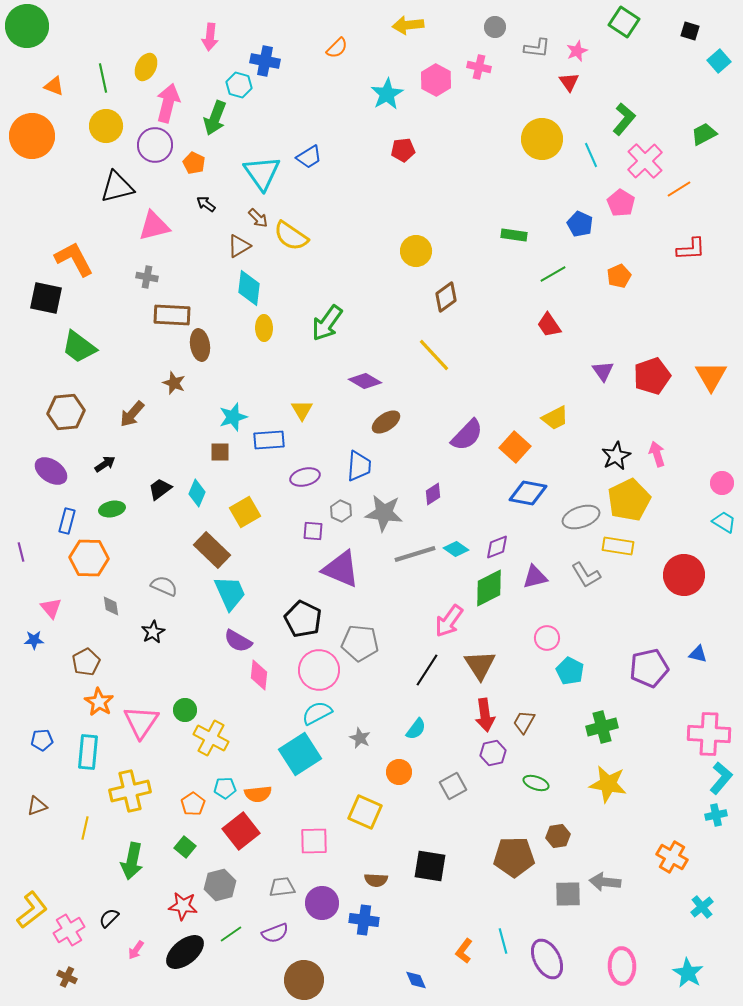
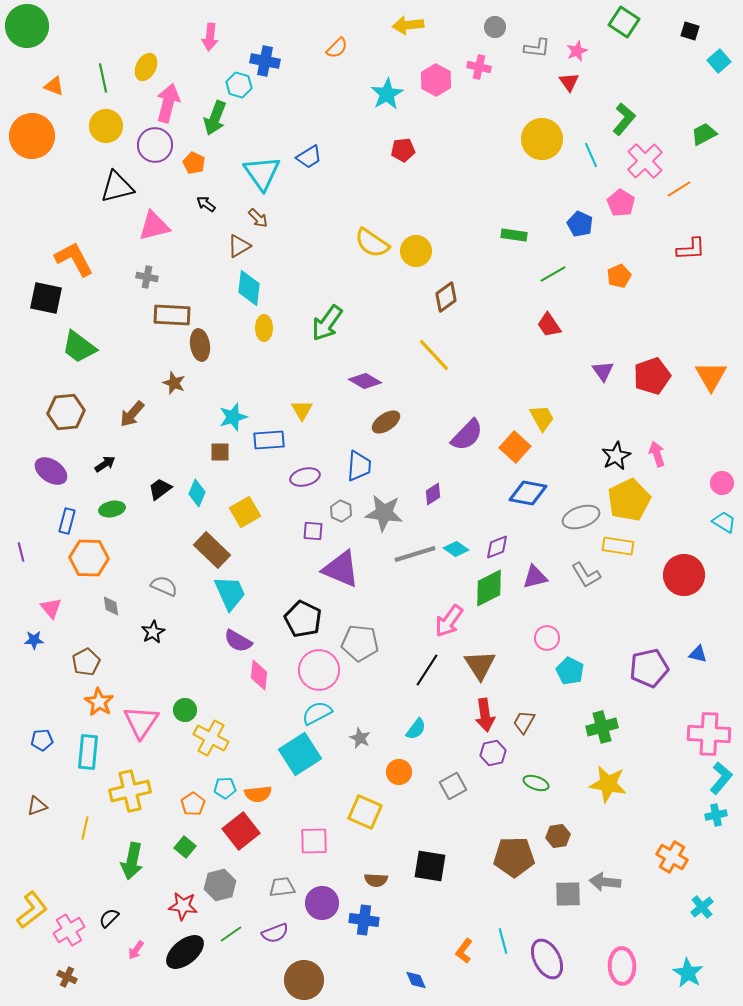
yellow semicircle at (291, 236): moved 81 px right, 7 px down
yellow trapezoid at (555, 418): moved 13 px left; rotated 92 degrees counterclockwise
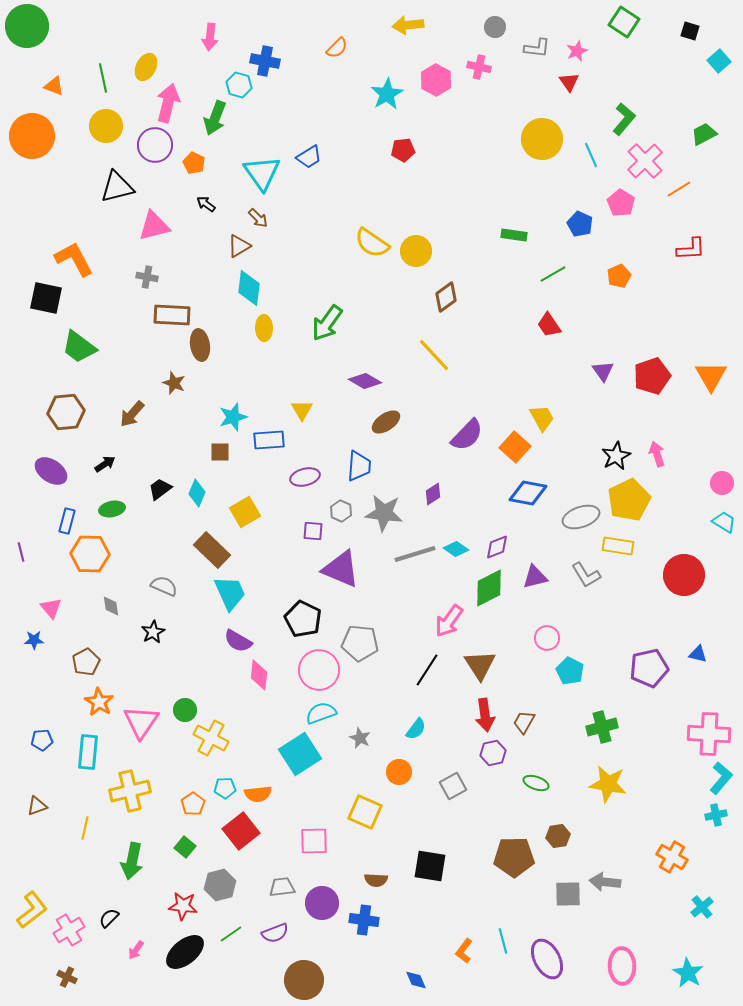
orange hexagon at (89, 558): moved 1 px right, 4 px up
cyan semicircle at (317, 713): moved 4 px right; rotated 8 degrees clockwise
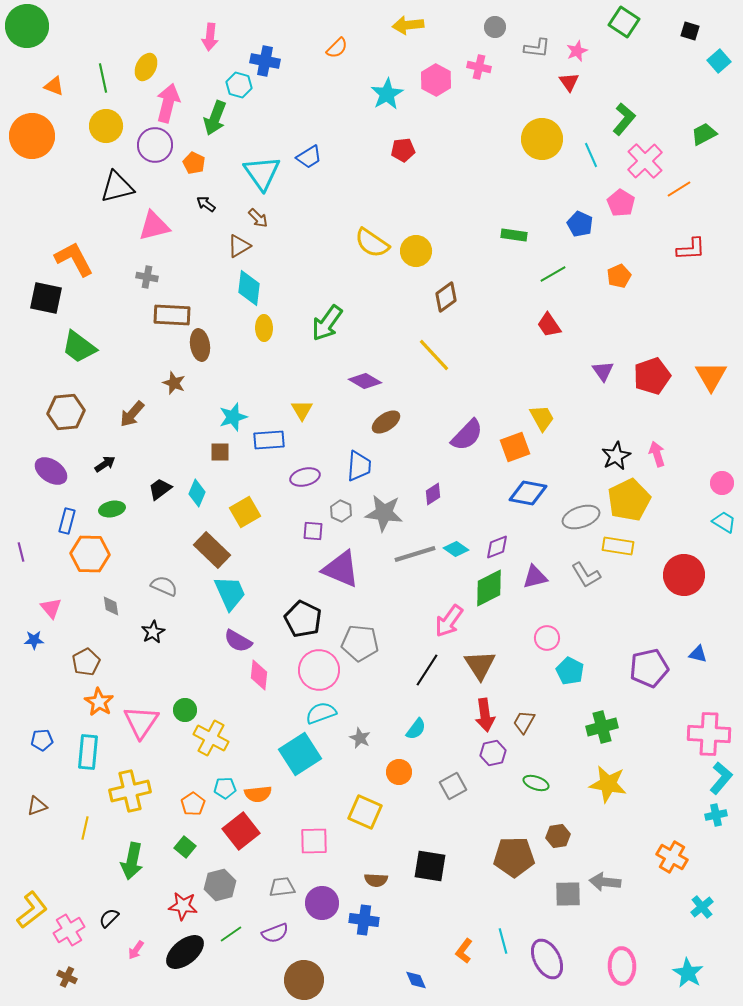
orange square at (515, 447): rotated 28 degrees clockwise
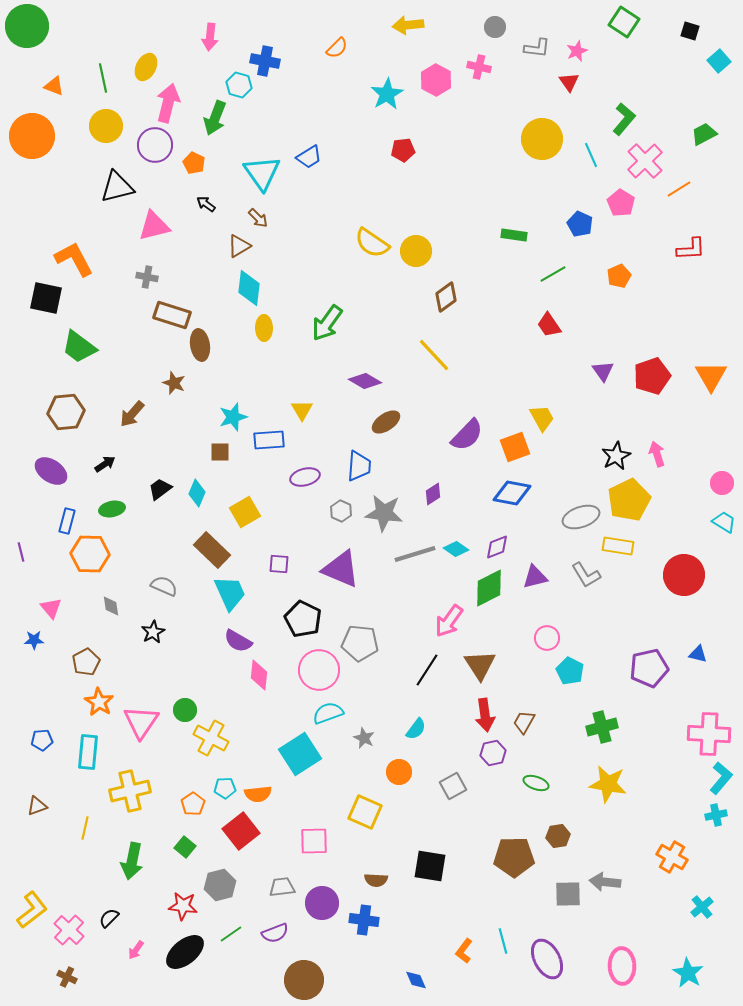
brown rectangle at (172, 315): rotated 15 degrees clockwise
blue diamond at (528, 493): moved 16 px left
purple square at (313, 531): moved 34 px left, 33 px down
cyan semicircle at (321, 713): moved 7 px right
gray star at (360, 738): moved 4 px right
pink cross at (69, 930): rotated 16 degrees counterclockwise
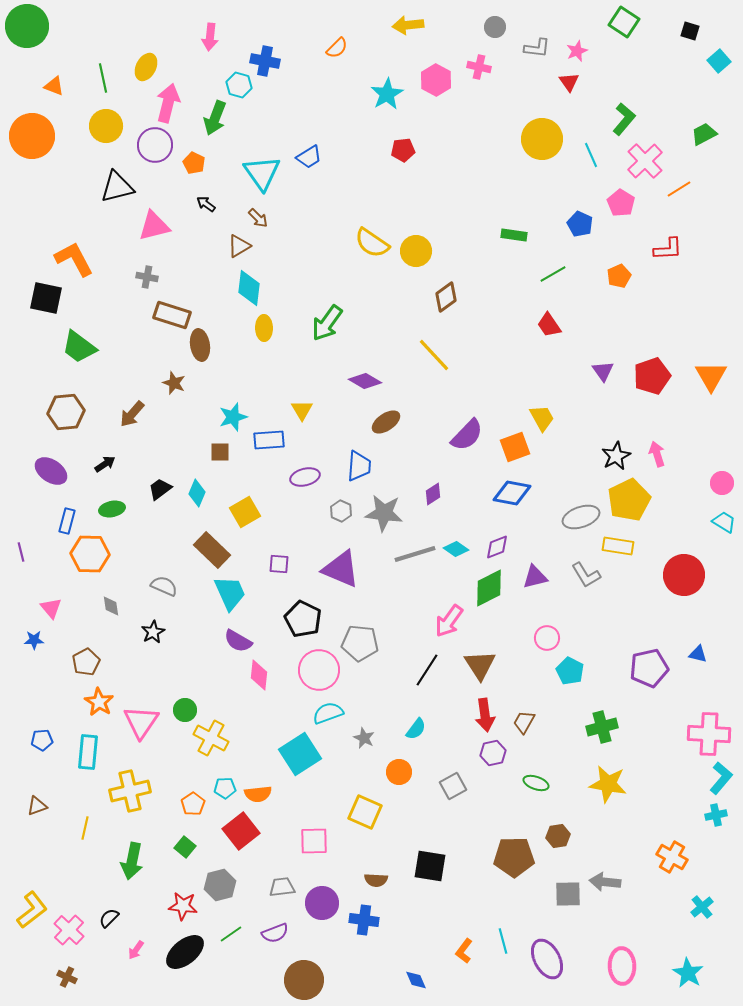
red L-shape at (691, 249): moved 23 px left
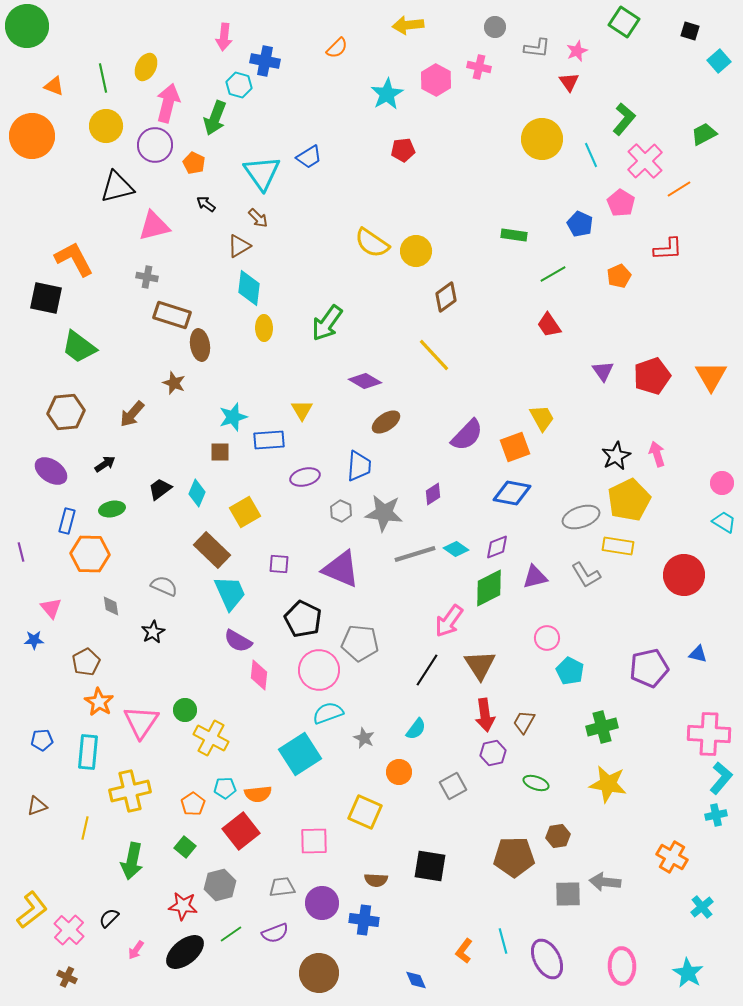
pink arrow at (210, 37): moved 14 px right
brown circle at (304, 980): moved 15 px right, 7 px up
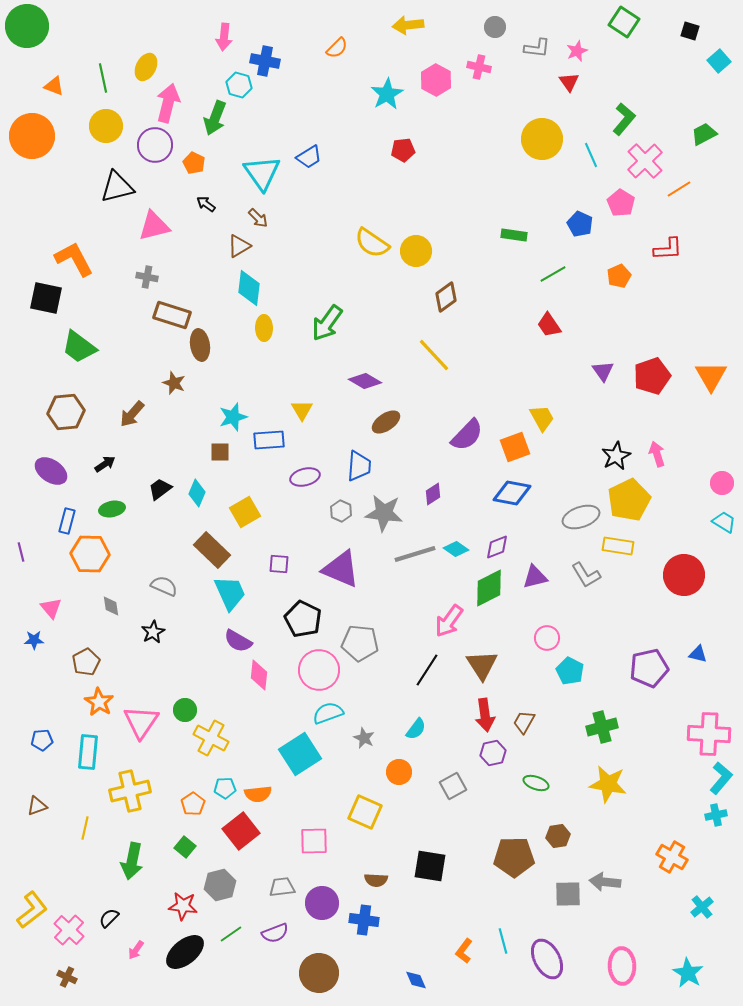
brown triangle at (480, 665): moved 2 px right
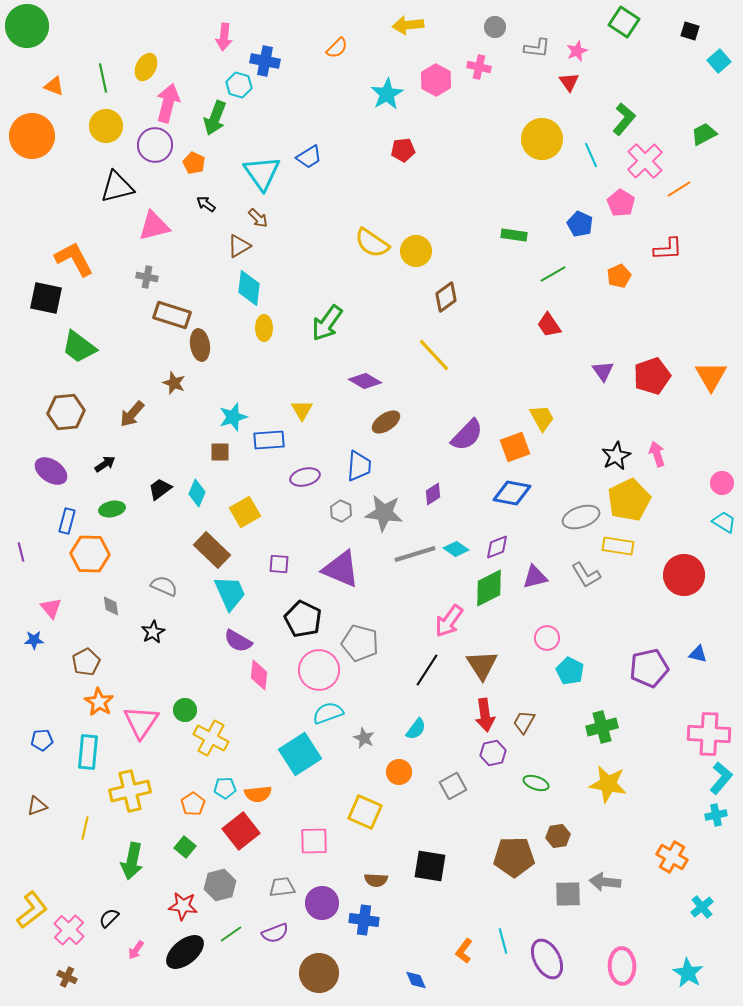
gray pentagon at (360, 643): rotated 9 degrees clockwise
